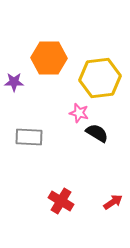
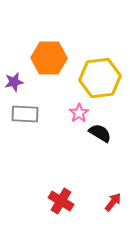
purple star: rotated 12 degrees counterclockwise
pink star: rotated 24 degrees clockwise
black semicircle: moved 3 px right
gray rectangle: moved 4 px left, 23 px up
red arrow: rotated 18 degrees counterclockwise
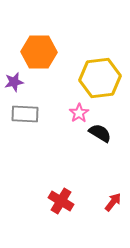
orange hexagon: moved 10 px left, 6 px up
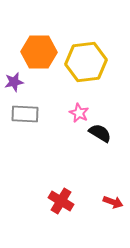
yellow hexagon: moved 14 px left, 16 px up
pink star: rotated 12 degrees counterclockwise
red arrow: rotated 72 degrees clockwise
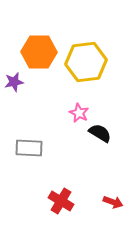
gray rectangle: moved 4 px right, 34 px down
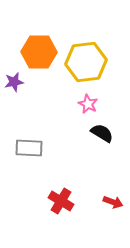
pink star: moved 9 px right, 9 px up
black semicircle: moved 2 px right
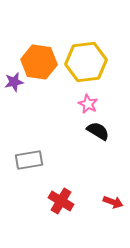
orange hexagon: moved 10 px down; rotated 8 degrees clockwise
black semicircle: moved 4 px left, 2 px up
gray rectangle: moved 12 px down; rotated 12 degrees counterclockwise
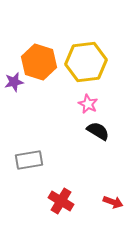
orange hexagon: rotated 8 degrees clockwise
